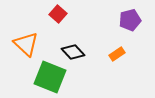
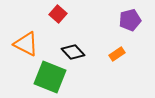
orange triangle: rotated 16 degrees counterclockwise
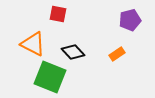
red square: rotated 30 degrees counterclockwise
orange triangle: moved 7 px right
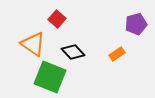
red square: moved 1 px left, 5 px down; rotated 30 degrees clockwise
purple pentagon: moved 6 px right, 4 px down
orange triangle: rotated 8 degrees clockwise
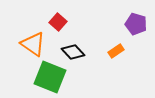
red square: moved 1 px right, 3 px down
purple pentagon: rotated 30 degrees clockwise
orange rectangle: moved 1 px left, 3 px up
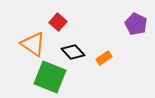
purple pentagon: rotated 10 degrees clockwise
orange rectangle: moved 12 px left, 7 px down
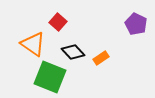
orange rectangle: moved 3 px left
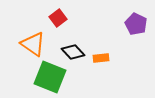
red square: moved 4 px up; rotated 12 degrees clockwise
orange rectangle: rotated 28 degrees clockwise
